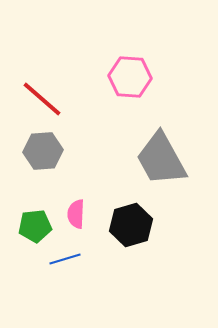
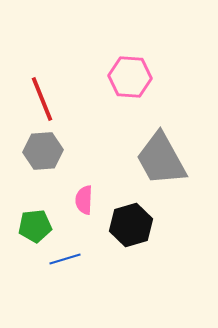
red line: rotated 27 degrees clockwise
pink semicircle: moved 8 px right, 14 px up
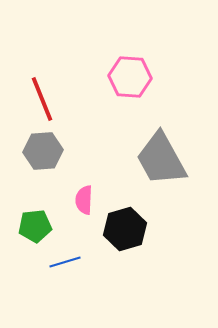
black hexagon: moved 6 px left, 4 px down
blue line: moved 3 px down
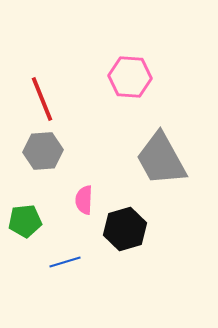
green pentagon: moved 10 px left, 5 px up
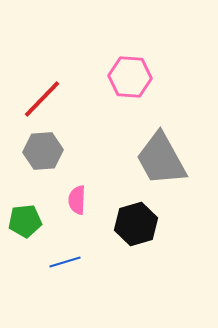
red line: rotated 66 degrees clockwise
pink semicircle: moved 7 px left
black hexagon: moved 11 px right, 5 px up
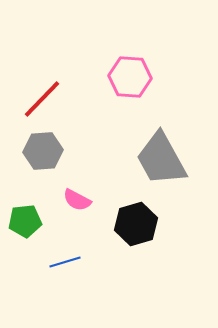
pink semicircle: rotated 64 degrees counterclockwise
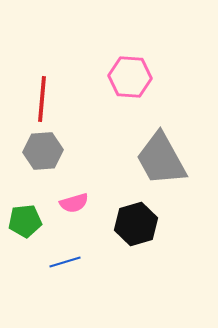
red line: rotated 39 degrees counterclockwise
pink semicircle: moved 3 px left, 3 px down; rotated 44 degrees counterclockwise
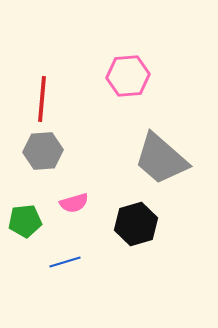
pink hexagon: moved 2 px left, 1 px up; rotated 9 degrees counterclockwise
gray trapezoid: rotated 20 degrees counterclockwise
